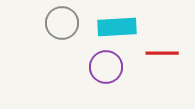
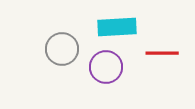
gray circle: moved 26 px down
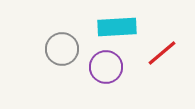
red line: rotated 40 degrees counterclockwise
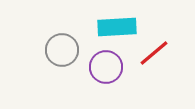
gray circle: moved 1 px down
red line: moved 8 px left
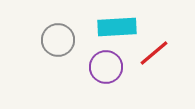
gray circle: moved 4 px left, 10 px up
